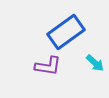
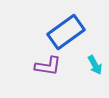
cyan arrow: moved 2 px down; rotated 18 degrees clockwise
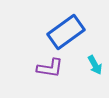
purple L-shape: moved 2 px right, 2 px down
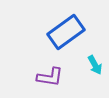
purple L-shape: moved 9 px down
